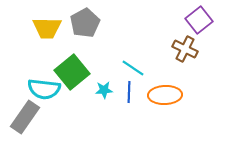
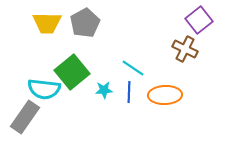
yellow trapezoid: moved 5 px up
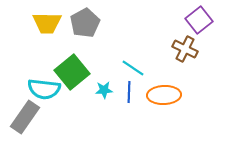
orange ellipse: moved 1 px left
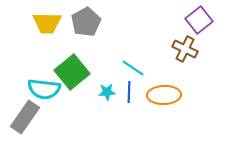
gray pentagon: moved 1 px right, 1 px up
cyan star: moved 3 px right, 2 px down
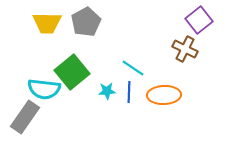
cyan star: moved 1 px up
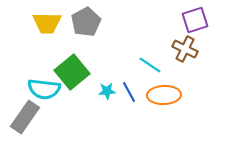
purple square: moved 4 px left; rotated 20 degrees clockwise
cyan line: moved 17 px right, 3 px up
blue line: rotated 30 degrees counterclockwise
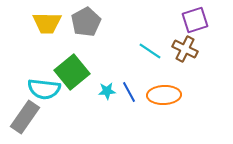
cyan line: moved 14 px up
